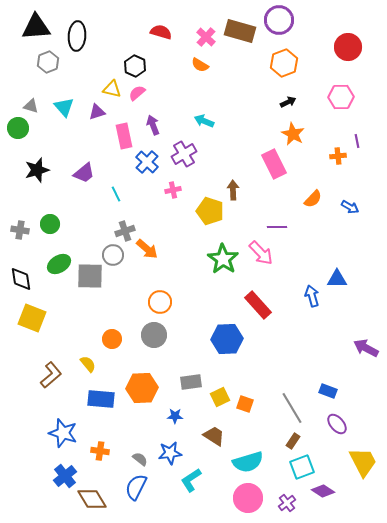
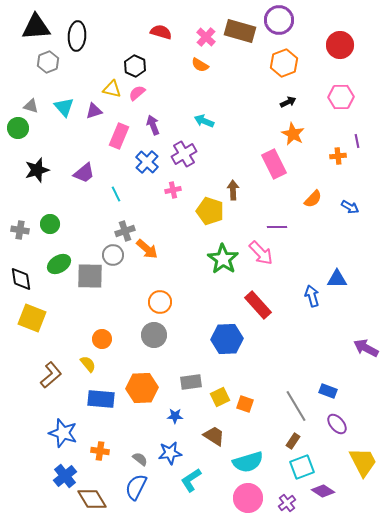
red circle at (348, 47): moved 8 px left, 2 px up
purple triangle at (97, 112): moved 3 px left, 1 px up
pink rectangle at (124, 136): moved 5 px left; rotated 35 degrees clockwise
orange circle at (112, 339): moved 10 px left
gray line at (292, 408): moved 4 px right, 2 px up
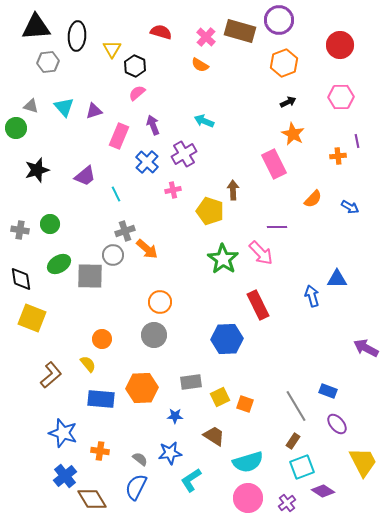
gray hexagon at (48, 62): rotated 15 degrees clockwise
yellow triangle at (112, 89): moved 40 px up; rotated 48 degrees clockwise
green circle at (18, 128): moved 2 px left
purple trapezoid at (84, 173): moved 1 px right, 3 px down
red rectangle at (258, 305): rotated 16 degrees clockwise
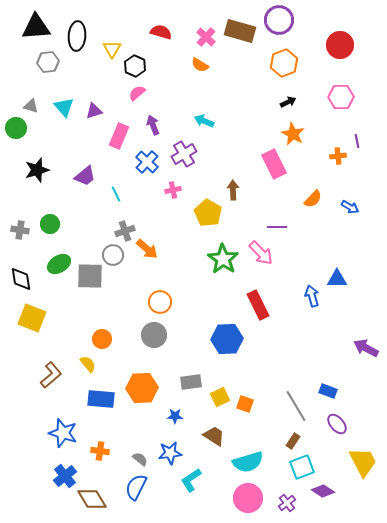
yellow pentagon at (210, 211): moved 2 px left, 2 px down; rotated 12 degrees clockwise
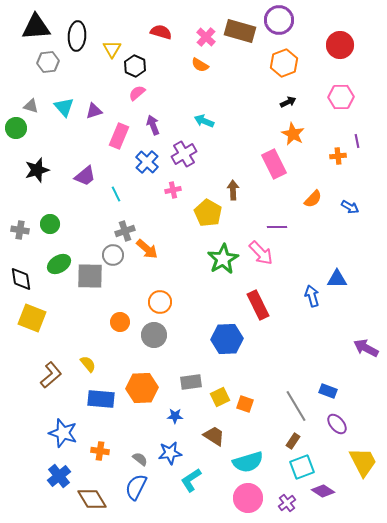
green star at (223, 259): rotated 8 degrees clockwise
orange circle at (102, 339): moved 18 px right, 17 px up
blue cross at (65, 476): moved 6 px left
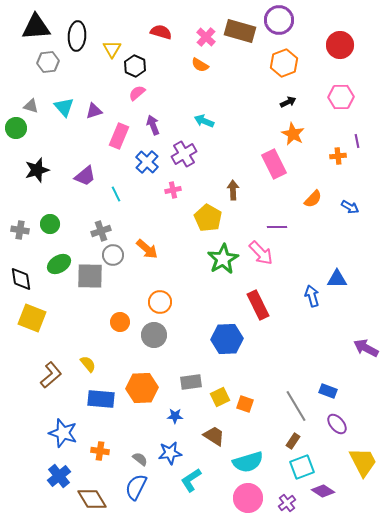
yellow pentagon at (208, 213): moved 5 px down
gray cross at (125, 231): moved 24 px left
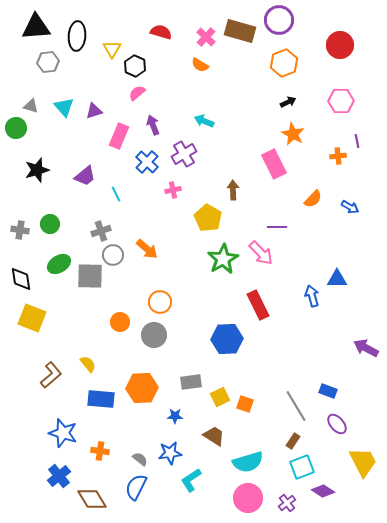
pink hexagon at (341, 97): moved 4 px down
